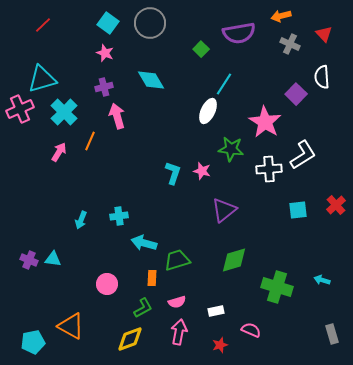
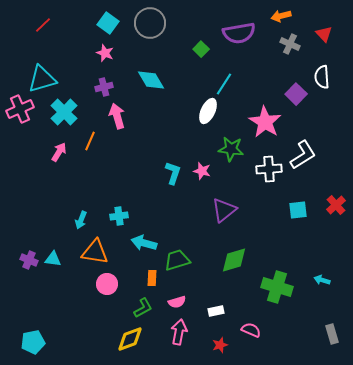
orange triangle at (71, 326): moved 24 px right, 74 px up; rotated 20 degrees counterclockwise
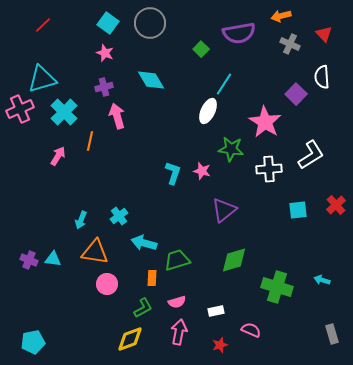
orange line at (90, 141): rotated 12 degrees counterclockwise
pink arrow at (59, 152): moved 1 px left, 4 px down
white L-shape at (303, 155): moved 8 px right
cyan cross at (119, 216): rotated 30 degrees counterclockwise
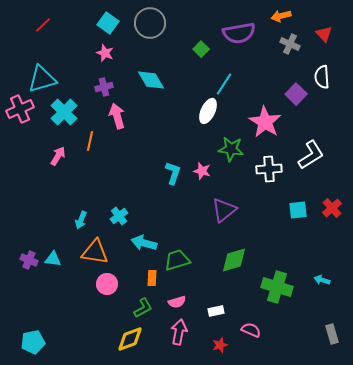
red cross at (336, 205): moved 4 px left, 3 px down
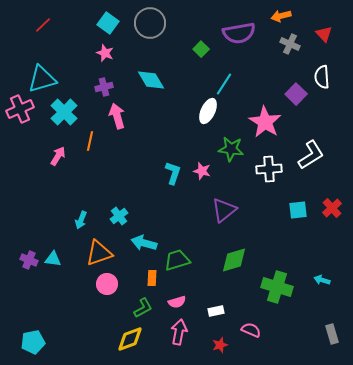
orange triangle at (95, 252): moved 4 px right, 1 px down; rotated 28 degrees counterclockwise
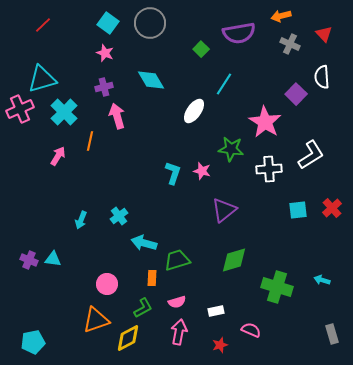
white ellipse at (208, 111): moved 14 px left; rotated 10 degrees clockwise
orange triangle at (99, 253): moved 3 px left, 67 px down
yellow diamond at (130, 339): moved 2 px left, 1 px up; rotated 8 degrees counterclockwise
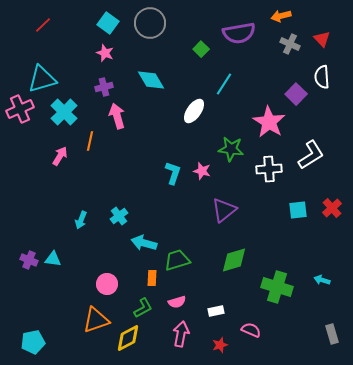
red triangle at (324, 34): moved 2 px left, 5 px down
pink star at (265, 122): moved 4 px right
pink arrow at (58, 156): moved 2 px right
pink arrow at (179, 332): moved 2 px right, 2 px down
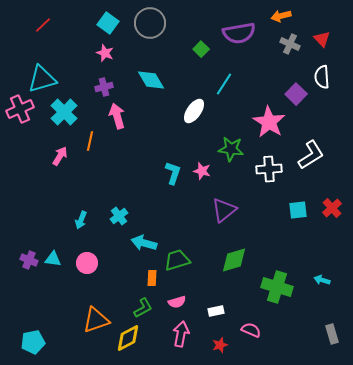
pink circle at (107, 284): moved 20 px left, 21 px up
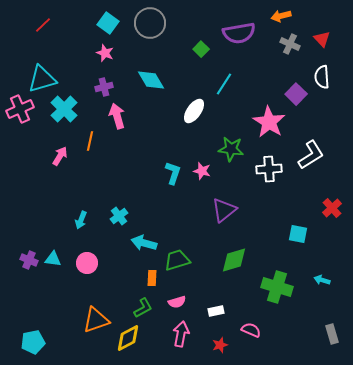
cyan cross at (64, 112): moved 3 px up
cyan square at (298, 210): moved 24 px down; rotated 18 degrees clockwise
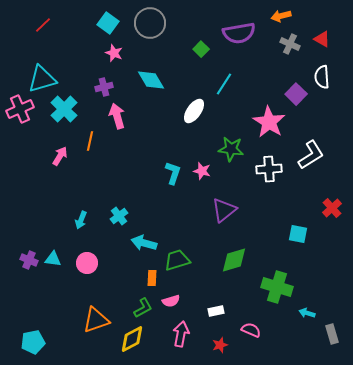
red triangle at (322, 39): rotated 18 degrees counterclockwise
pink star at (105, 53): moved 9 px right
cyan arrow at (322, 280): moved 15 px left, 33 px down
pink semicircle at (177, 302): moved 6 px left, 1 px up
yellow diamond at (128, 338): moved 4 px right, 1 px down
